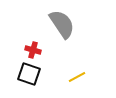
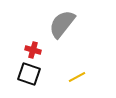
gray semicircle: rotated 108 degrees counterclockwise
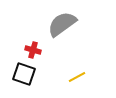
gray semicircle: rotated 16 degrees clockwise
black square: moved 5 px left
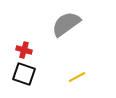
gray semicircle: moved 4 px right
red cross: moved 9 px left
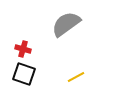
red cross: moved 1 px left, 1 px up
yellow line: moved 1 px left
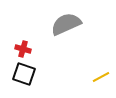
gray semicircle: rotated 12 degrees clockwise
yellow line: moved 25 px right
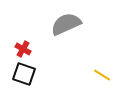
red cross: rotated 14 degrees clockwise
yellow line: moved 1 px right, 2 px up; rotated 60 degrees clockwise
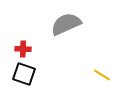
red cross: rotated 28 degrees counterclockwise
